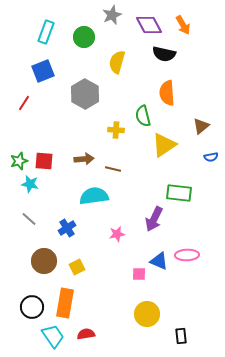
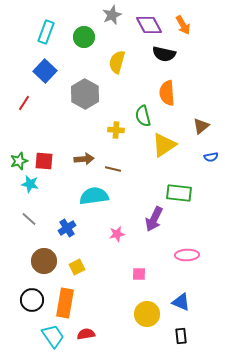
blue square: moved 2 px right; rotated 25 degrees counterclockwise
blue triangle: moved 22 px right, 41 px down
black circle: moved 7 px up
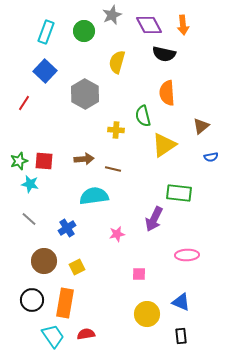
orange arrow: rotated 24 degrees clockwise
green circle: moved 6 px up
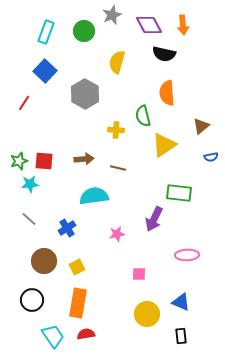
brown line: moved 5 px right, 1 px up
cyan star: rotated 18 degrees counterclockwise
orange rectangle: moved 13 px right
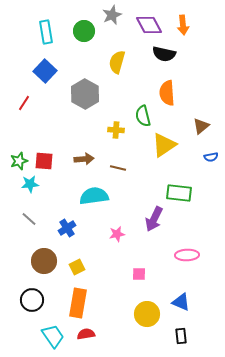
cyan rectangle: rotated 30 degrees counterclockwise
